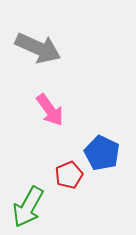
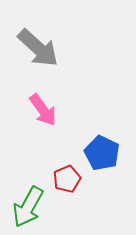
gray arrow: rotated 18 degrees clockwise
pink arrow: moved 7 px left
red pentagon: moved 2 px left, 4 px down
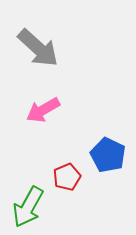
pink arrow: rotated 96 degrees clockwise
blue pentagon: moved 6 px right, 2 px down
red pentagon: moved 2 px up
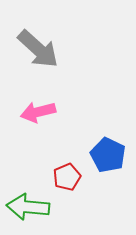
gray arrow: moved 1 px down
pink arrow: moved 5 px left, 2 px down; rotated 16 degrees clockwise
green arrow: rotated 66 degrees clockwise
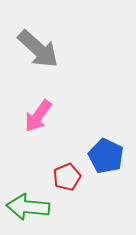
pink arrow: moved 4 px down; rotated 40 degrees counterclockwise
blue pentagon: moved 2 px left, 1 px down
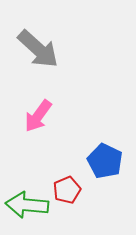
blue pentagon: moved 1 px left, 5 px down
red pentagon: moved 13 px down
green arrow: moved 1 px left, 2 px up
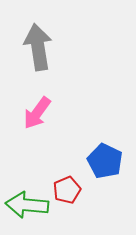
gray arrow: moved 2 px up; rotated 141 degrees counterclockwise
pink arrow: moved 1 px left, 3 px up
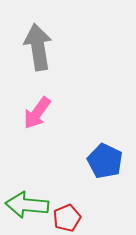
red pentagon: moved 28 px down
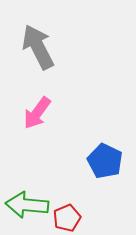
gray arrow: rotated 18 degrees counterclockwise
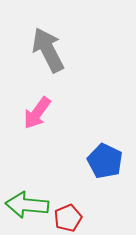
gray arrow: moved 10 px right, 3 px down
red pentagon: moved 1 px right
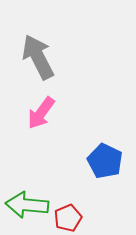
gray arrow: moved 10 px left, 7 px down
pink arrow: moved 4 px right
